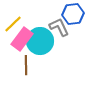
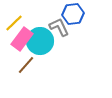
yellow line: moved 1 px right, 1 px up
brown line: rotated 42 degrees clockwise
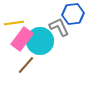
yellow line: rotated 36 degrees clockwise
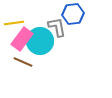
gray L-shape: moved 2 px left; rotated 15 degrees clockwise
brown line: moved 3 px left, 3 px up; rotated 72 degrees clockwise
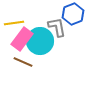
blue hexagon: rotated 15 degrees counterclockwise
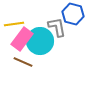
blue hexagon: rotated 25 degrees counterclockwise
yellow line: moved 1 px down
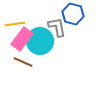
yellow line: moved 1 px right
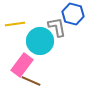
pink rectangle: moved 26 px down
brown line: moved 8 px right, 19 px down
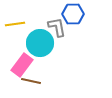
blue hexagon: rotated 15 degrees counterclockwise
cyan circle: moved 2 px down
brown line: rotated 12 degrees counterclockwise
